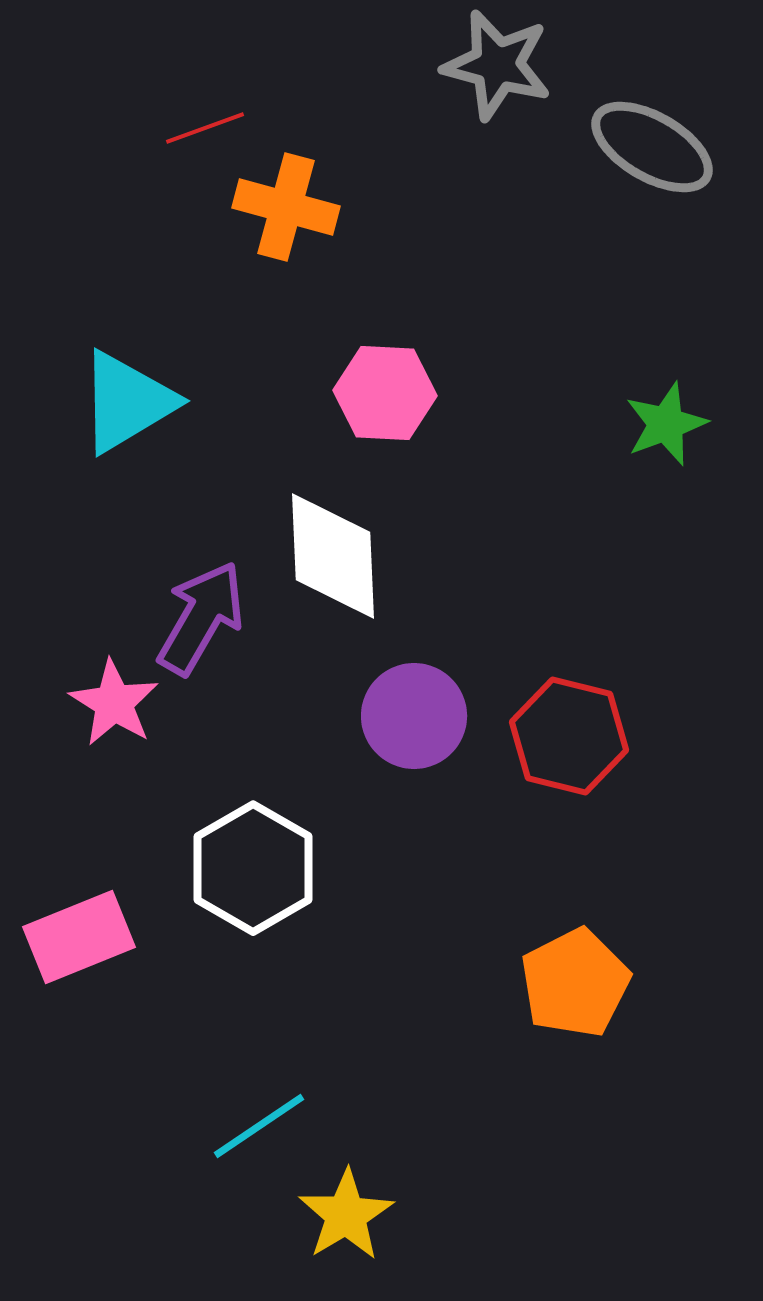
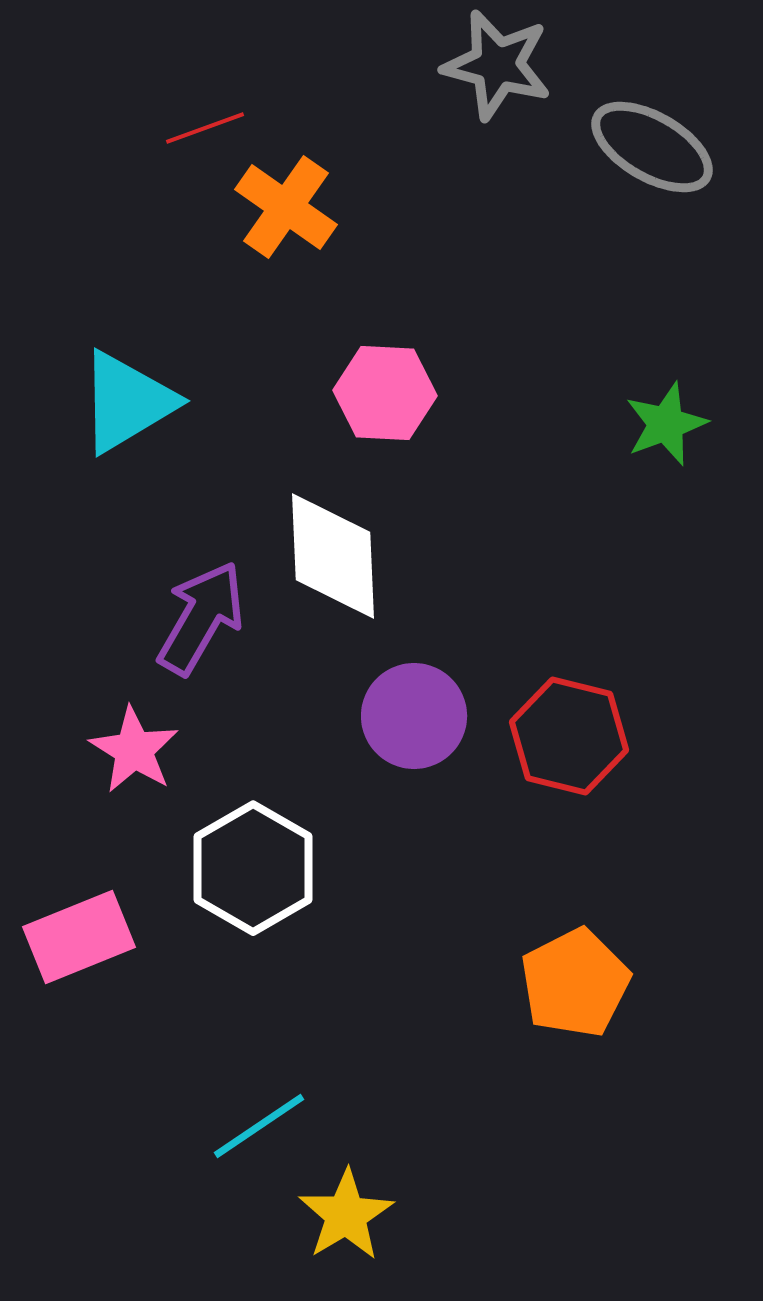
orange cross: rotated 20 degrees clockwise
pink star: moved 20 px right, 47 px down
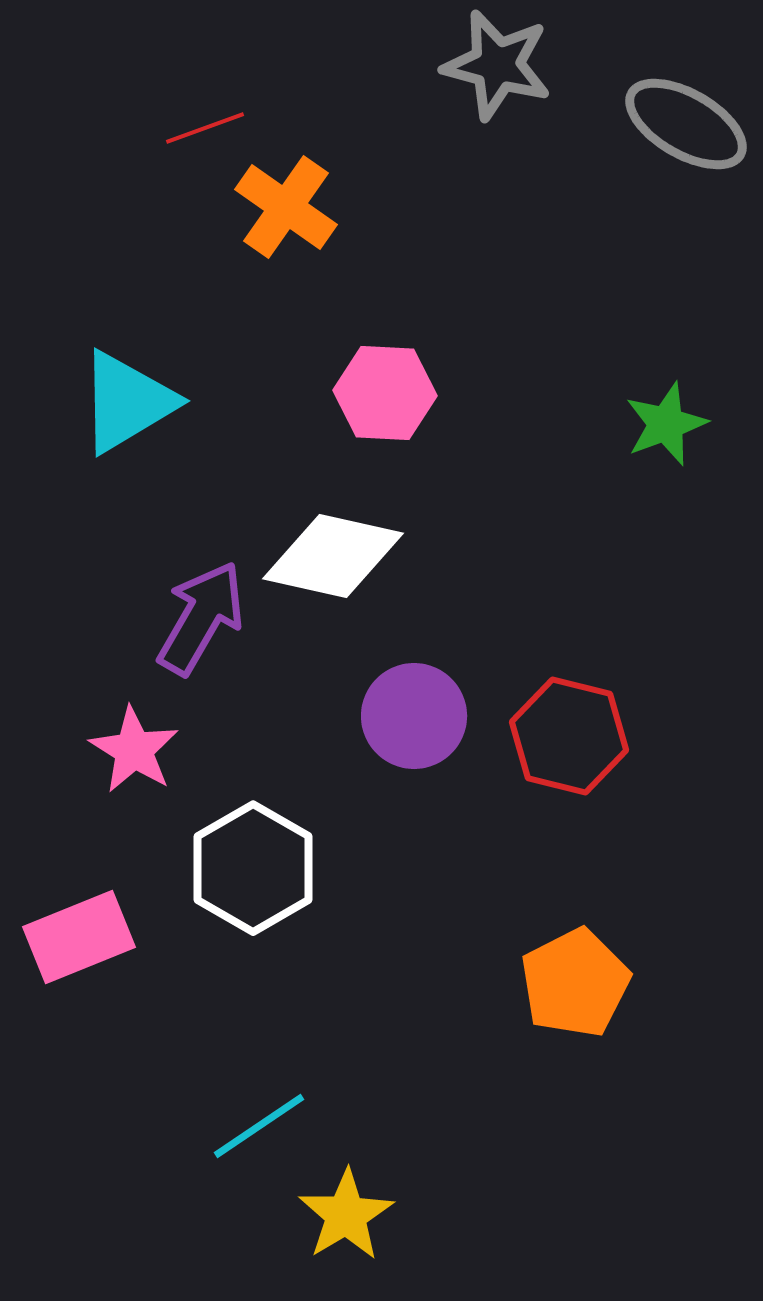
gray ellipse: moved 34 px right, 23 px up
white diamond: rotated 75 degrees counterclockwise
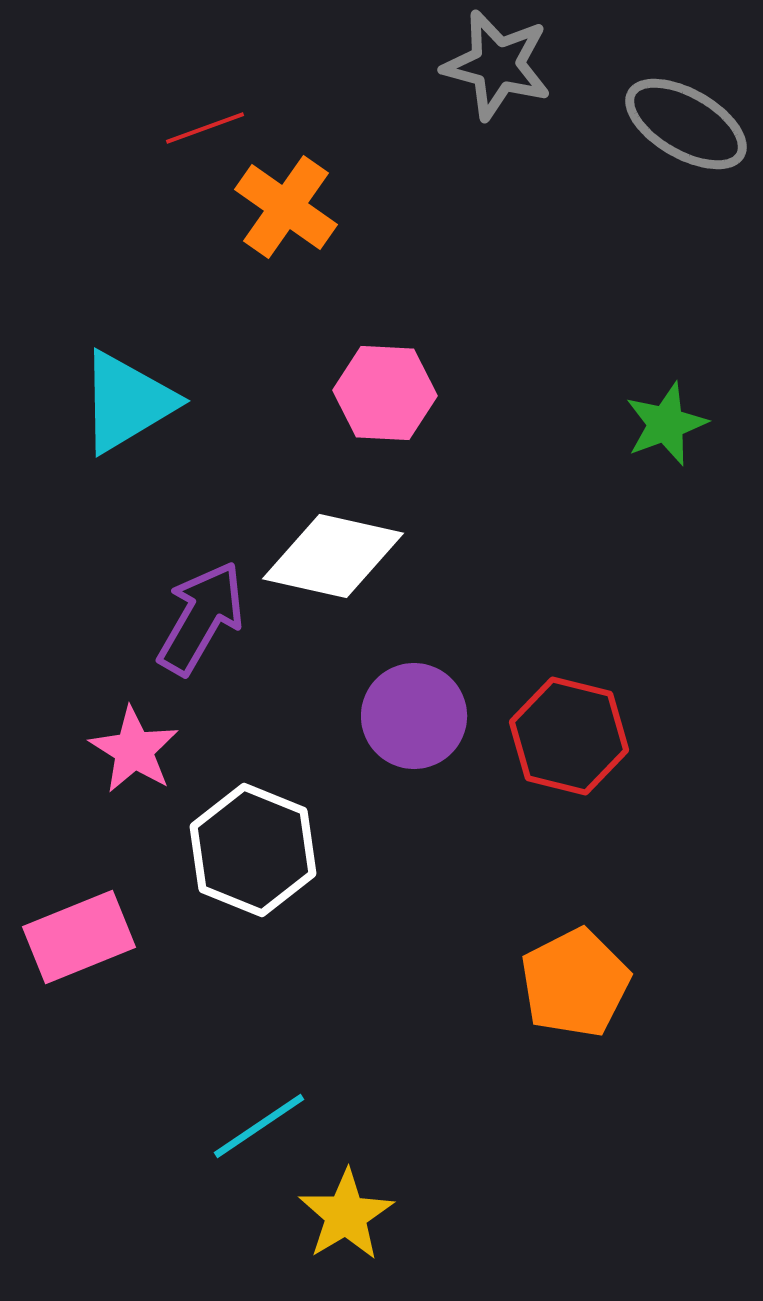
white hexagon: moved 18 px up; rotated 8 degrees counterclockwise
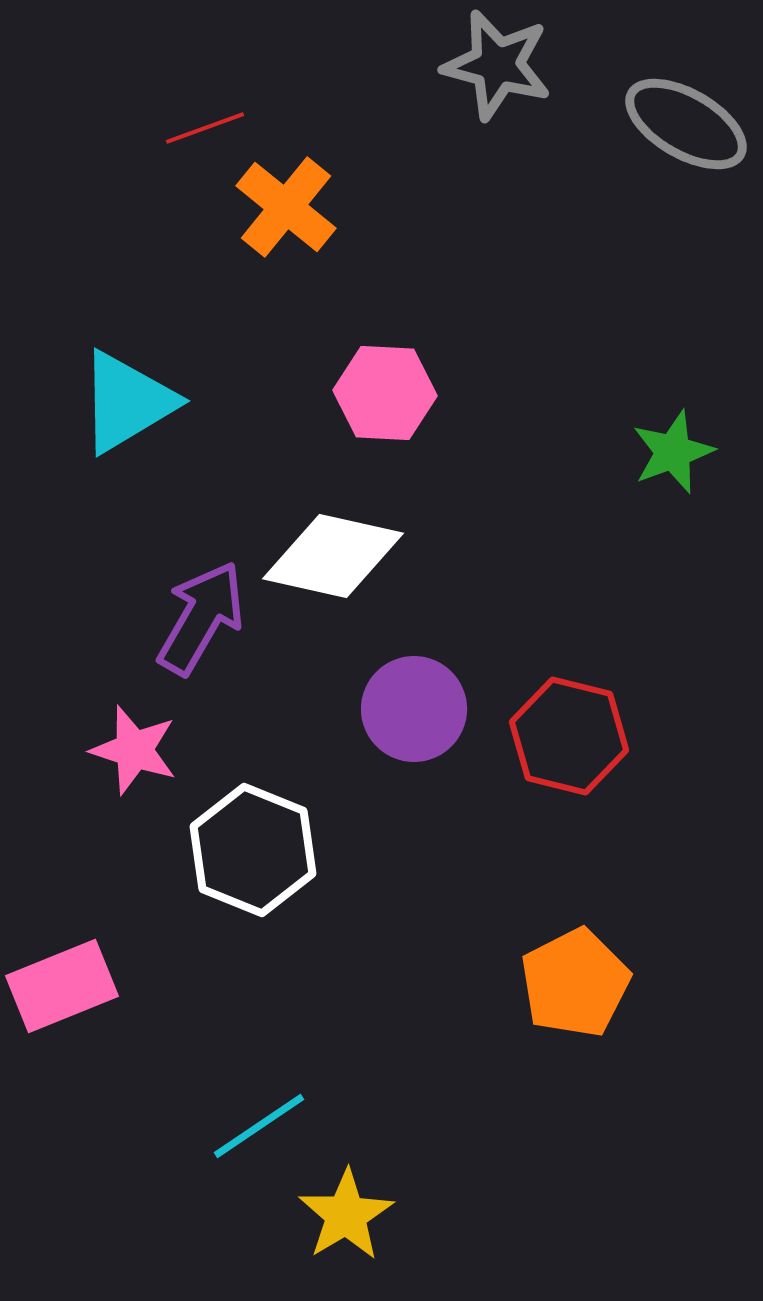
orange cross: rotated 4 degrees clockwise
green star: moved 7 px right, 28 px down
purple circle: moved 7 px up
pink star: rotated 14 degrees counterclockwise
pink rectangle: moved 17 px left, 49 px down
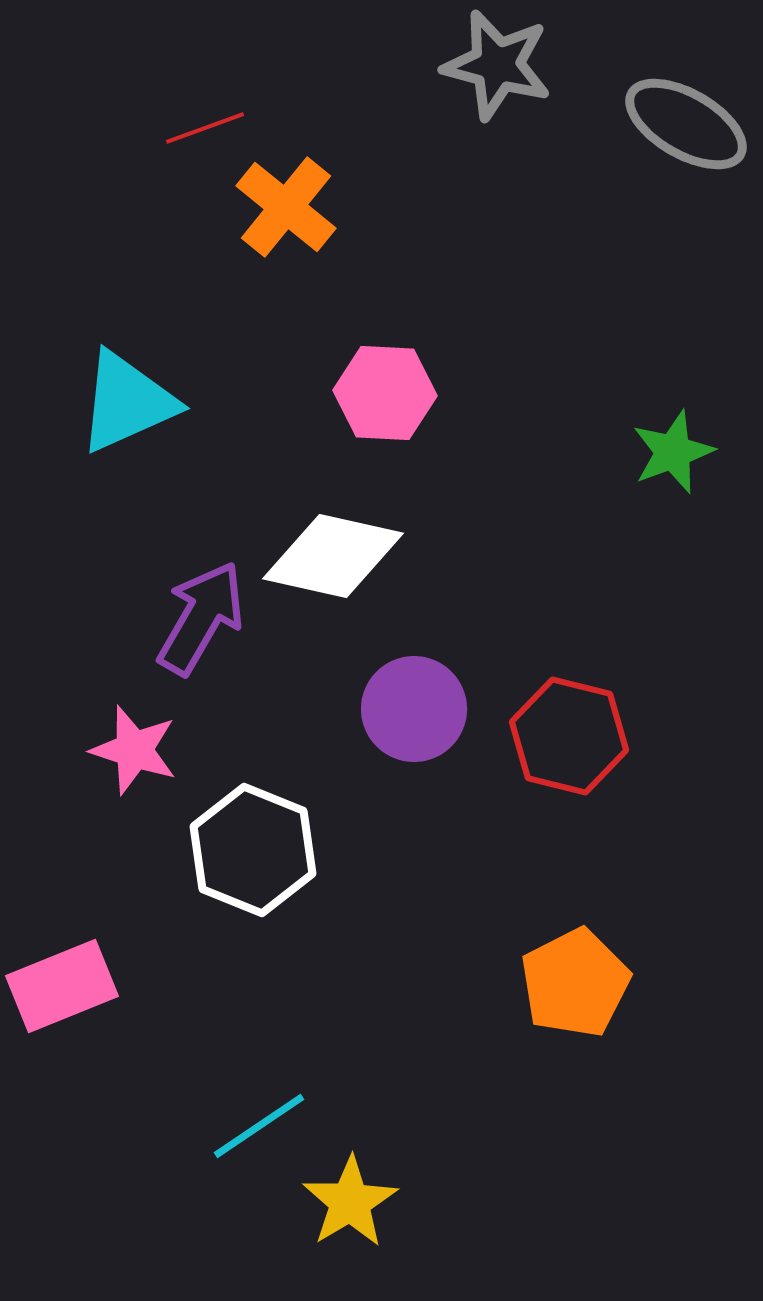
cyan triangle: rotated 7 degrees clockwise
yellow star: moved 4 px right, 13 px up
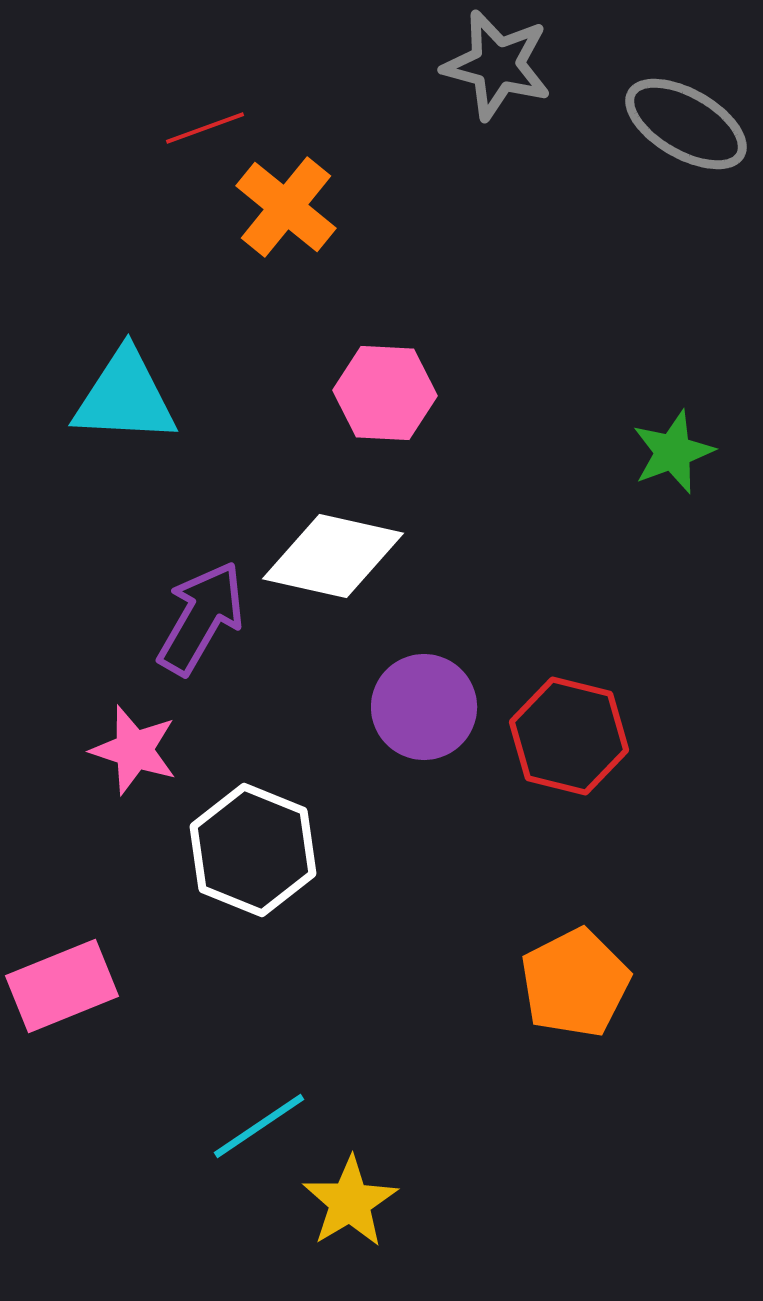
cyan triangle: moved 2 px left, 5 px up; rotated 27 degrees clockwise
purple circle: moved 10 px right, 2 px up
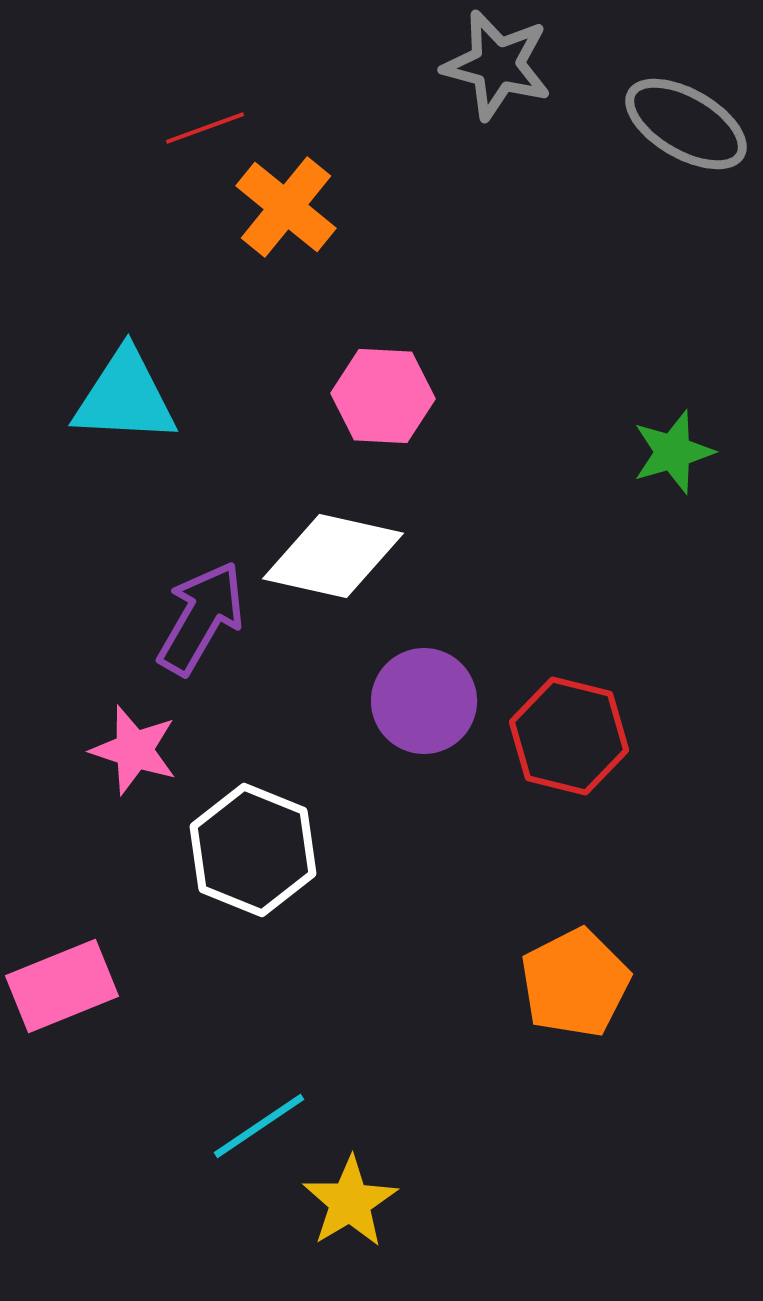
pink hexagon: moved 2 px left, 3 px down
green star: rotated 4 degrees clockwise
purple circle: moved 6 px up
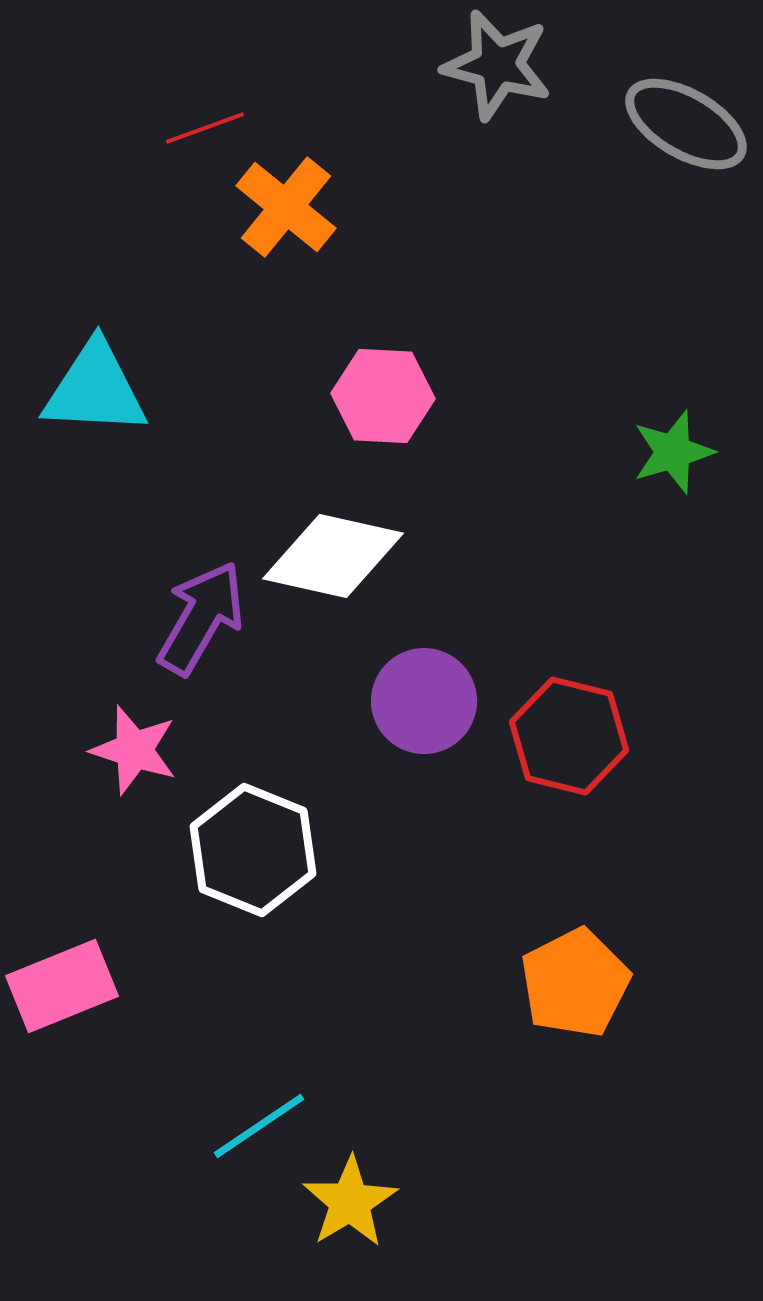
cyan triangle: moved 30 px left, 8 px up
